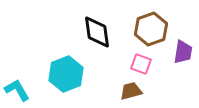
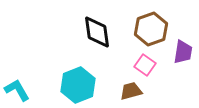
pink square: moved 4 px right, 1 px down; rotated 15 degrees clockwise
cyan hexagon: moved 12 px right, 11 px down
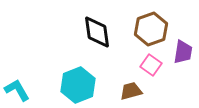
pink square: moved 6 px right
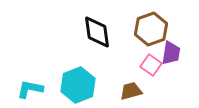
purple trapezoid: moved 12 px left, 1 px down
cyan L-shape: moved 13 px right, 1 px up; rotated 48 degrees counterclockwise
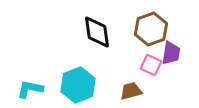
pink square: rotated 10 degrees counterclockwise
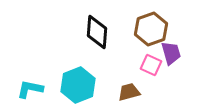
black diamond: rotated 12 degrees clockwise
purple trapezoid: rotated 25 degrees counterclockwise
brown trapezoid: moved 2 px left, 1 px down
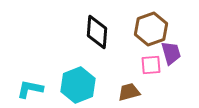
pink square: rotated 30 degrees counterclockwise
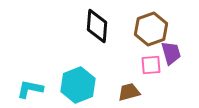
black diamond: moved 6 px up
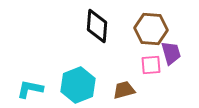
brown hexagon: rotated 24 degrees clockwise
brown trapezoid: moved 5 px left, 2 px up
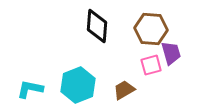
pink square: rotated 10 degrees counterclockwise
brown trapezoid: rotated 15 degrees counterclockwise
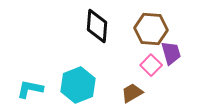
pink square: rotated 30 degrees counterclockwise
brown trapezoid: moved 8 px right, 3 px down
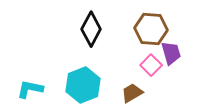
black diamond: moved 6 px left, 3 px down; rotated 24 degrees clockwise
cyan hexagon: moved 5 px right
